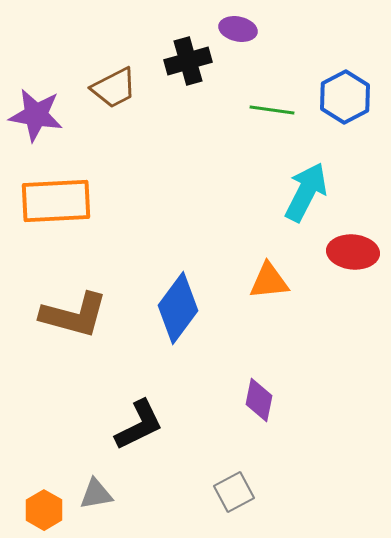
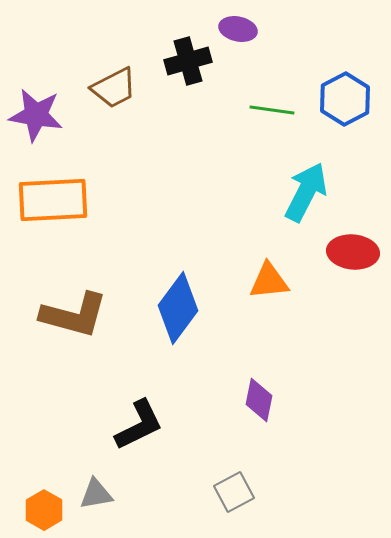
blue hexagon: moved 2 px down
orange rectangle: moved 3 px left, 1 px up
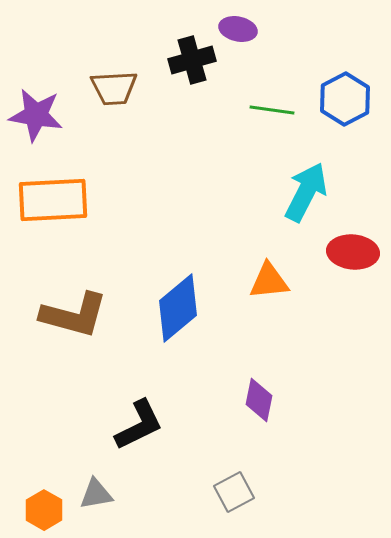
black cross: moved 4 px right, 1 px up
brown trapezoid: rotated 24 degrees clockwise
blue diamond: rotated 14 degrees clockwise
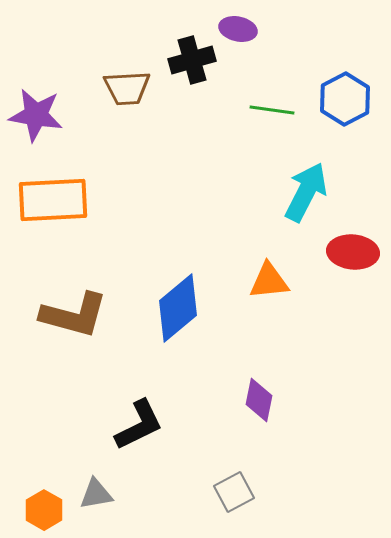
brown trapezoid: moved 13 px right
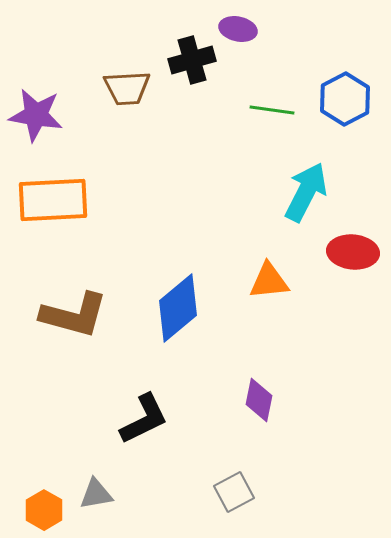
black L-shape: moved 5 px right, 6 px up
